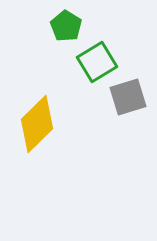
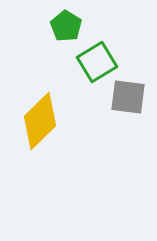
gray square: rotated 24 degrees clockwise
yellow diamond: moved 3 px right, 3 px up
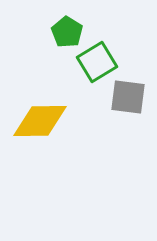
green pentagon: moved 1 px right, 6 px down
yellow diamond: rotated 44 degrees clockwise
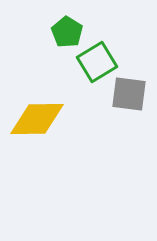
gray square: moved 1 px right, 3 px up
yellow diamond: moved 3 px left, 2 px up
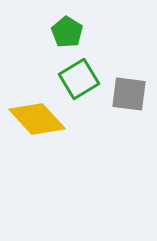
green square: moved 18 px left, 17 px down
yellow diamond: rotated 48 degrees clockwise
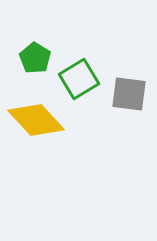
green pentagon: moved 32 px left, 26 px down
yellow diamond: moved 1 px left, 1 px down
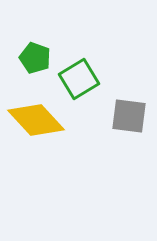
green pentagon: rotated 12 degrees counterclockwise
gray square: moved 22 px down
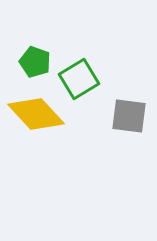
green pentagon: moved 4 px down
yellow diamond: moved 6 px up
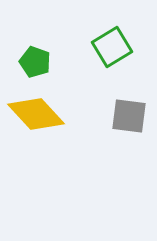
green square: moved 33 px right, 32 px up
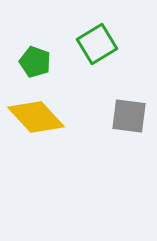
green square: moved 15 px left, 3 px up
yellow diamond: moved 3 px down
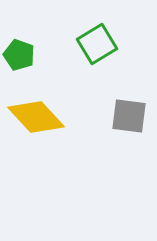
green pentagon: moved 16 px left, 7 px up
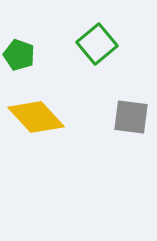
green square: rotated 9 degrees counterclockwise
gray square: moved 2 px right, 1 px down
